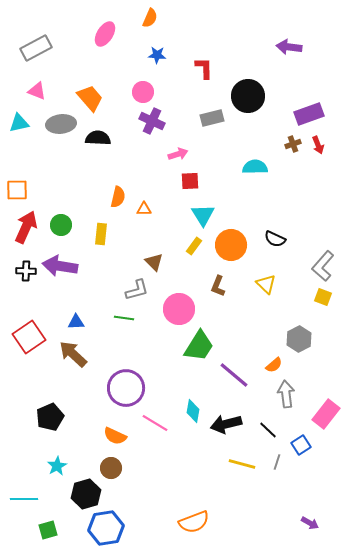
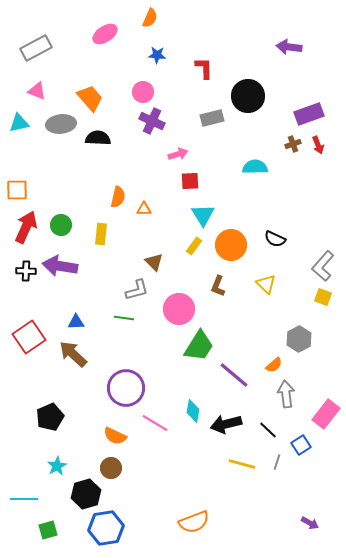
pink ellipse at (105, 34): rotated 25 degrees clockwise
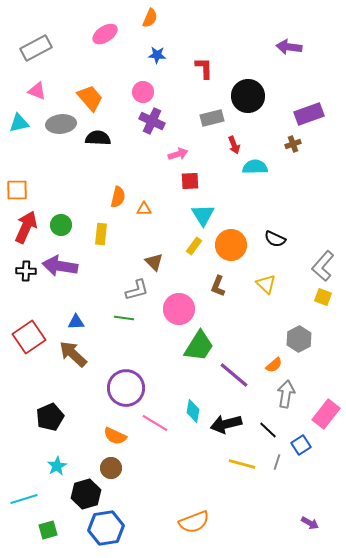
red arrow at (318, 145): moved 84 px left
gray arrow at (286, 394): rotated 16 degrees clockwise
cyan line at (24, 499): rotated 16 degrees counterclockwise
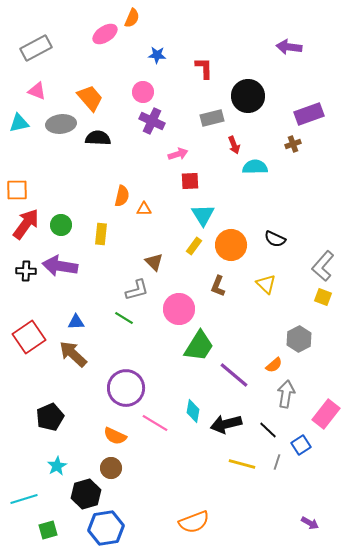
orange semicircle at (150, 18): moved 18 px left
orange semicircle at (118, 197): moved 4 px right, 1 px up
red arrow at (26, 227): moved 3 px up; rotated 12 degrees clockwise
green line at (124, 318): rotated 24 degrees clockwise
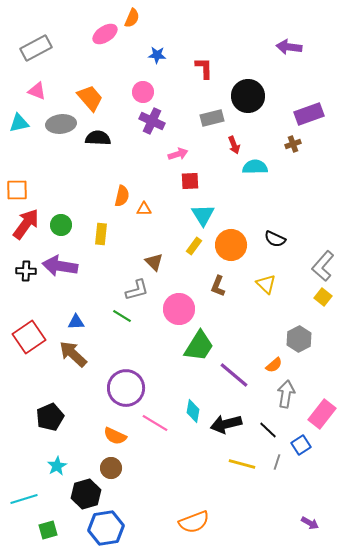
yellow square at (323, 297): rotated 18 degrees clockwise
green line at (124, 318): moved 2 px left, 2 px up
pink rectangle at (326, 414): moved 4 px left
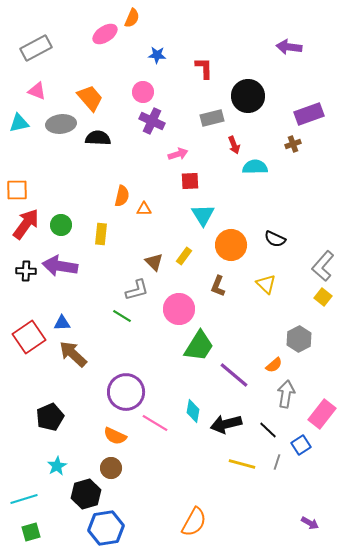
yellow rectangle at (194, 246): moved 10 px left, 10 px down
blue triangle at (76, 322): moved 14 px left, 1 px down
purple circle at (126, 388): moved 4 px down
orange semicircle at (194, 522): rotated 40 degrees counterclockwise
green square at (48, 530): moved 17 px left, 2 px down
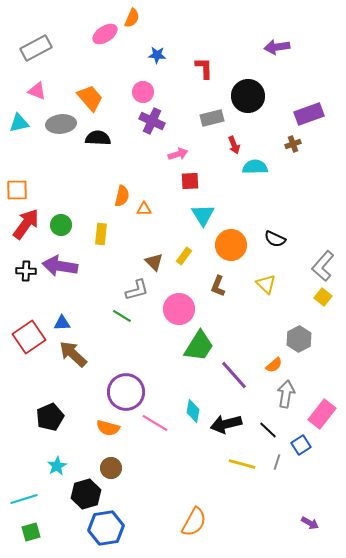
purple arrow at (289, 47): moved 12 px left; rotated 15 degrees counterclockwise
purple line at (234, 375): rotated 8 degrees clockwise
orange semicircle at (115, 436): moved 7 px left, 8 px up; rotated 10 degrees counterclockwise
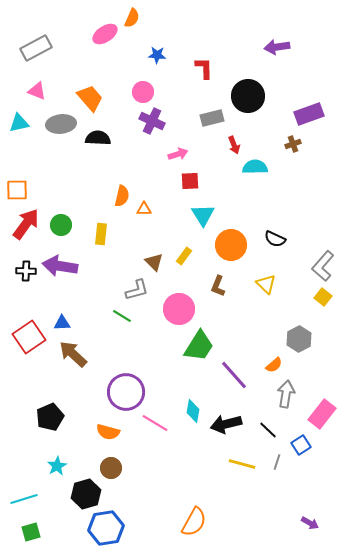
orange semicircle at (108, 428): moved 4 px down
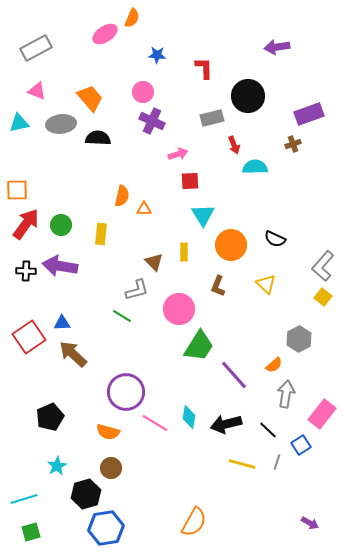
yellow rectangle at (184, 256): moved 4 px up; rotated 36 degrees counterclockwise
cyan diamond at (193, 411): moved 4 px left, 6 px down
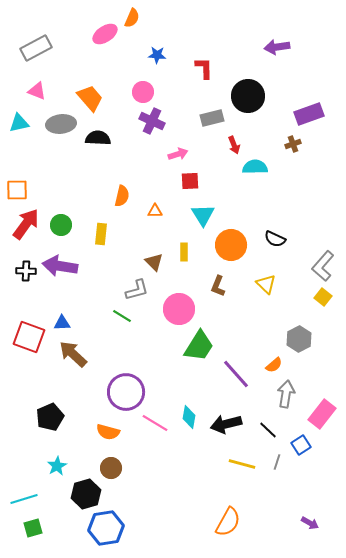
orange triangle at (144, 209): moved 11 px right, 2 px down
red square at (29, 337): rotated 36 degrees counterclockwise
purple line at (234, 375): moved 2 px right, 1 px up
orange semicircle at (194, 522): moved 34 px right
green square at (31, 532): moved 2 px right, 4 px up
